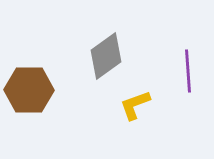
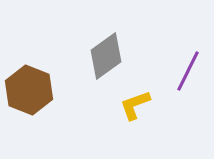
purple line: rotated 30 degrees clockwise
brown hexagon: rotated 21 degrees clockwise
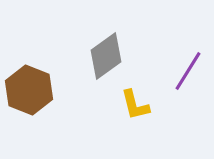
purple line: rotated 6 degrees clockwise
yellow L-shape: rotated 84 degrees counterclockwise
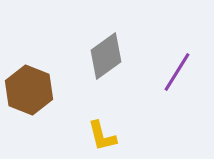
purple line: moved 11 px left, 1 px down
yellow L-shape: moved 33 px left, 31 px down
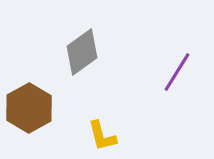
gray diamond: moved 24 px left, 4 px up
brown hexagon: moved 18 px down; rotated 9 degrees clockwise
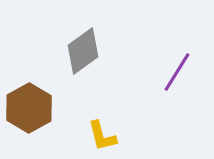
gray diamond: moved 1 px right, 1 px up
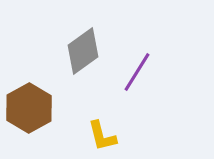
purple line: moved 40 px left
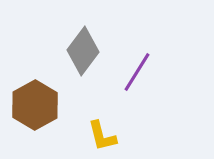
gray diamond: rotated 18 degrees counterclockwise
brown hexagon: moved 6 px right, 3 px up
